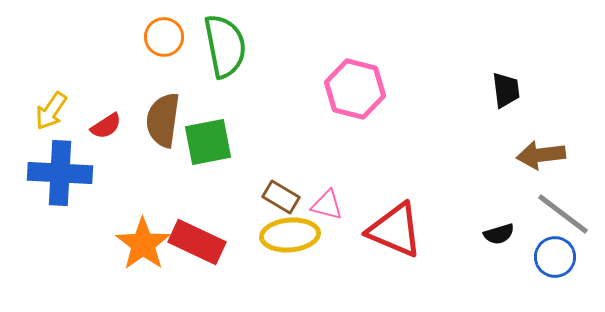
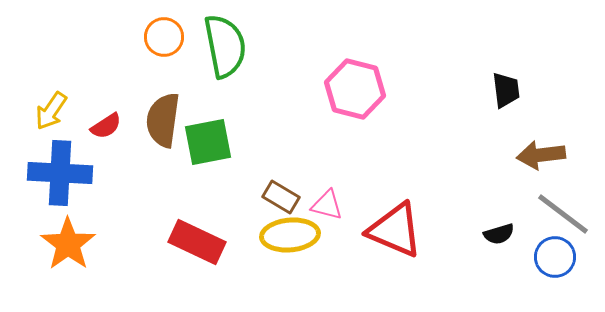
orange star: moved 75 px left
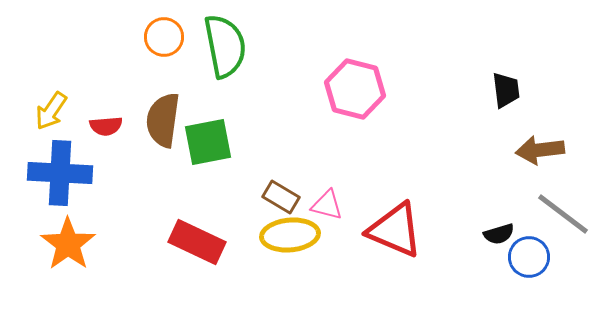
red semicircle: rotated 28 degrees clockwise
brown arrow: moved 1 px left, 5 px up
blue circle: moved 26 px left
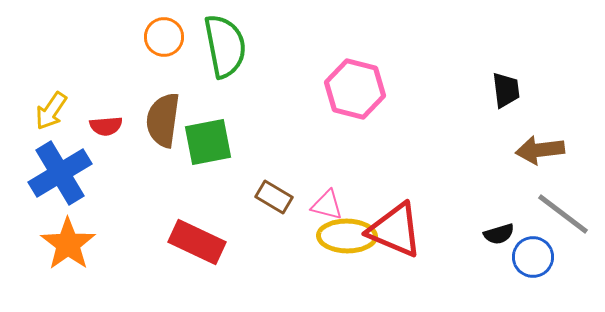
blue cross: rotated 34 degrees counterclockwise
brown rectangle: moved 7 px left
yellow ellipse: moved 57 px right, 1 px down; rotated 6 degrees clockwise
blue circle: moved 4 px right
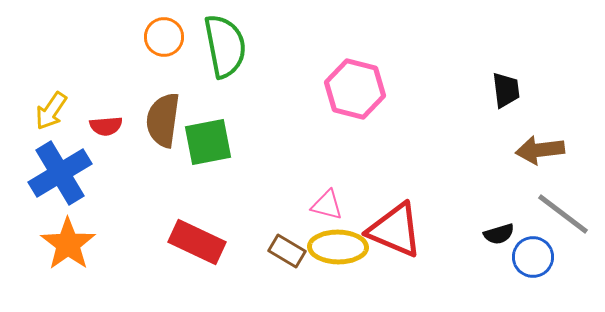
brown rectangle: moved 13 px right, 54 px down
yellow ellipse: moved 9 px left, 11 px down
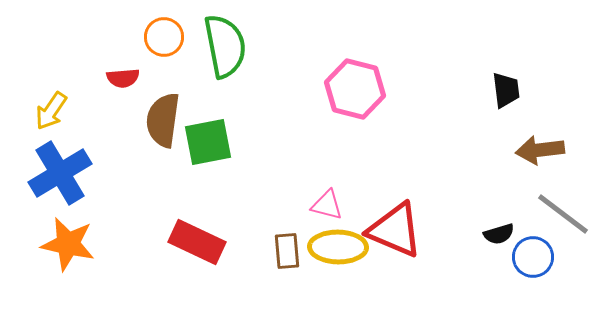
red semicircle: moved 17 px right, 48 px up
orange star: rotated 24 degrees counterclockwise
brown rectangle: rotated 54 degrees clockwise
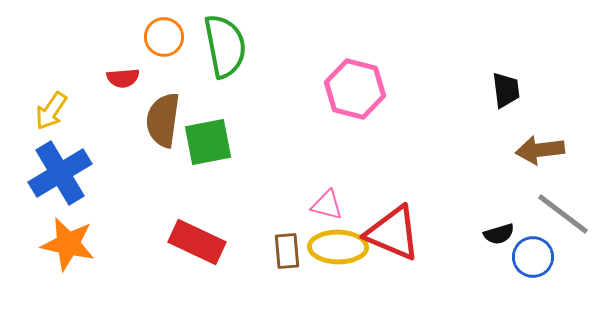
red triangle: moved 2 px left, 3 px down
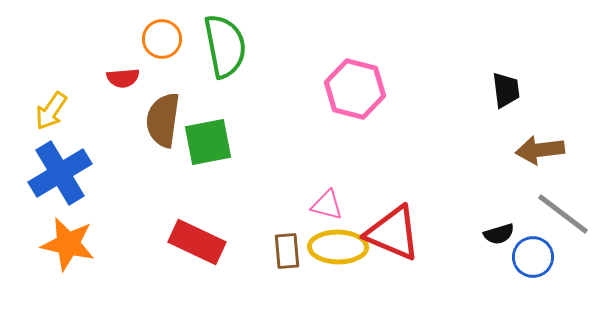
orange circle: moved 2 px left, 2 px down
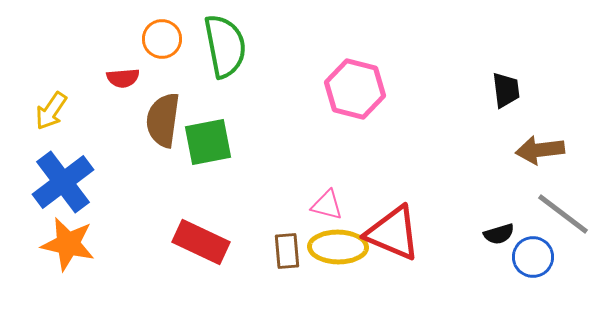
blue cross: moved 3 px right, 9 px down; rotated 6 degrees counterclockwise
red rectangle: moved 4 px right
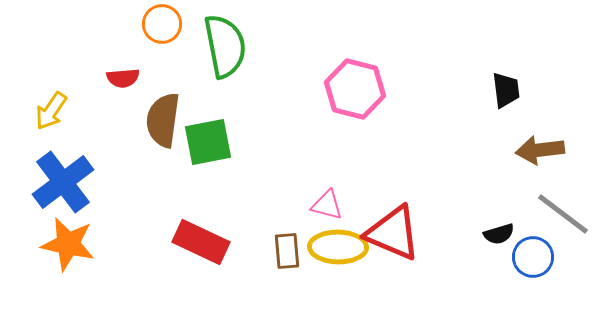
orange circle: moved 15 px up
